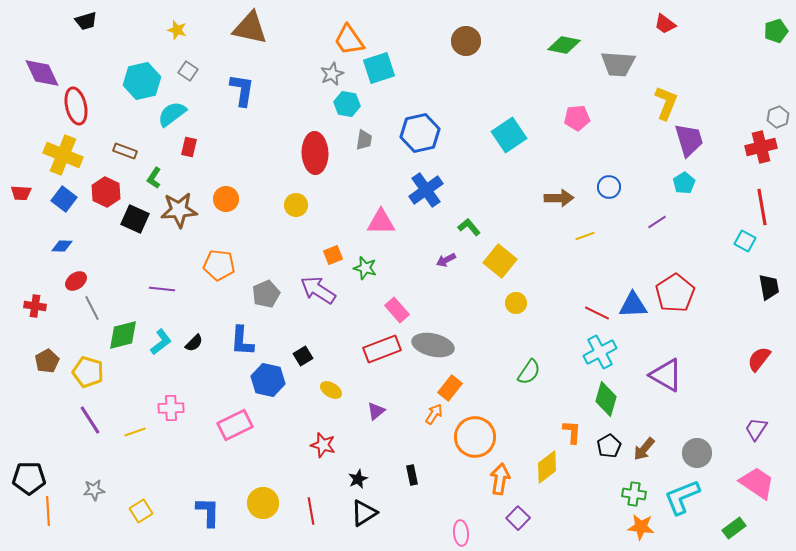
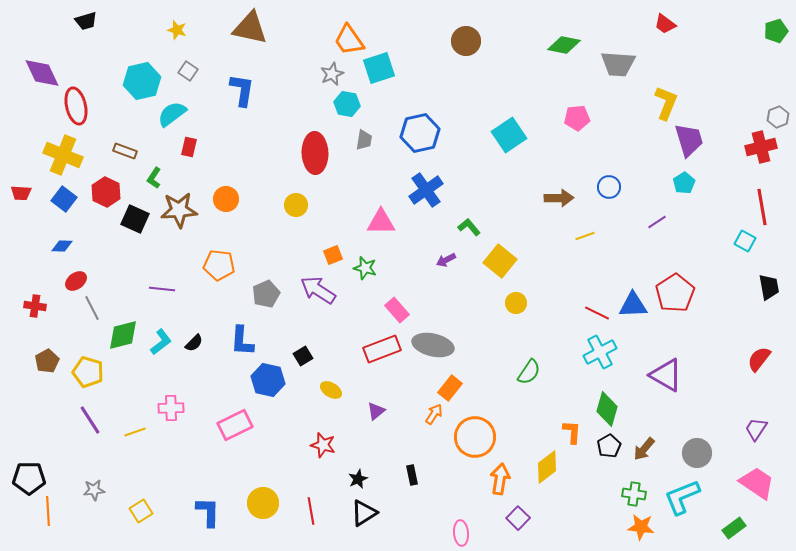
green diamond at (606, 399): moved 1 px right, 10 px down
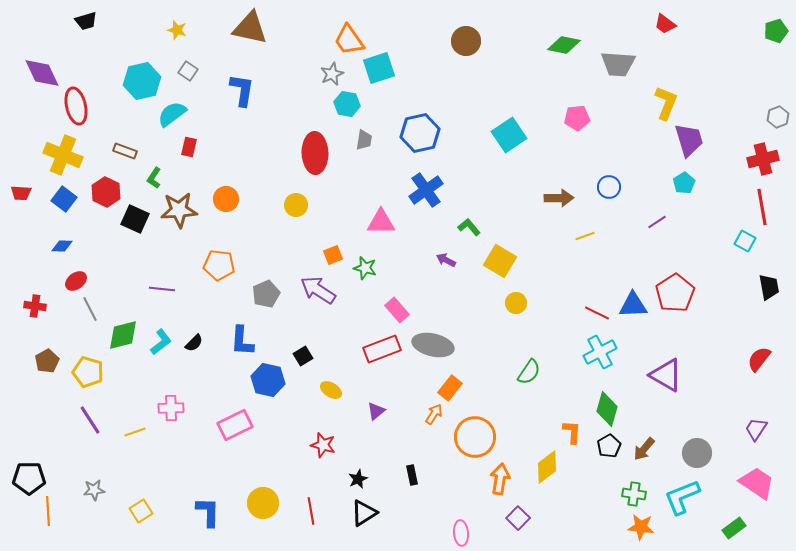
red cross at (761, 147): moved 2 px right, 12 px down
purple arrow at (446, 260): rotated 54 degrees clockwise
yellow square at (500, 261): rotated 8 degrees counterclockwise
gray line at (92, 308): moved 2 px left, 1 px down
